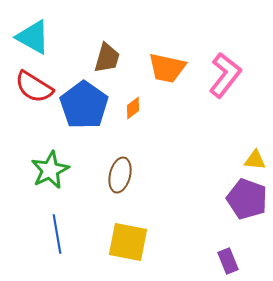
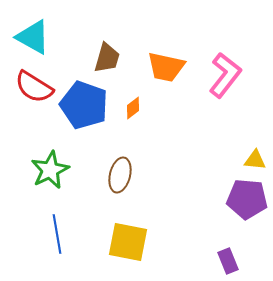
orange trapezoid: moved 1 px left, 1 px up
blue pentagon: rotated 15 degrees counterclockwise
purple pentagon: rotated 15 degrees counterclockwise
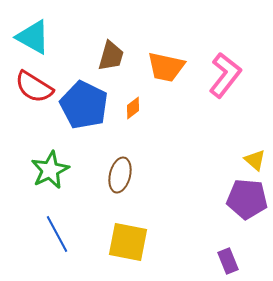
brown trapezoid: moved 4 px right, 2 px up
blue pentagon: rotated 6 degrees clockwise
yellow triangle: rotated 35 degrees clockwise
blue line: rotated 18 degrees counterclockwise
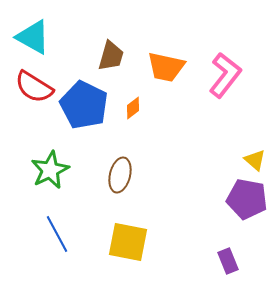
purple pentagon: rotated 6 degrees clockwise
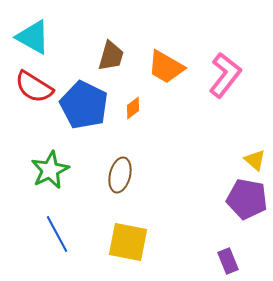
orange trapezoid: rotated 18 degrees clockwise
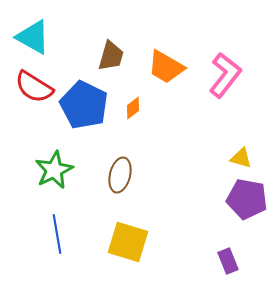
yellow triangle: moved 14 px left, 2 px up; rotated 25 degrees counterclockwise
green star: moved 4 px right
blue line: rotated 18 degrees clockwise
yellow square: rotated 6 degrees clockwise
